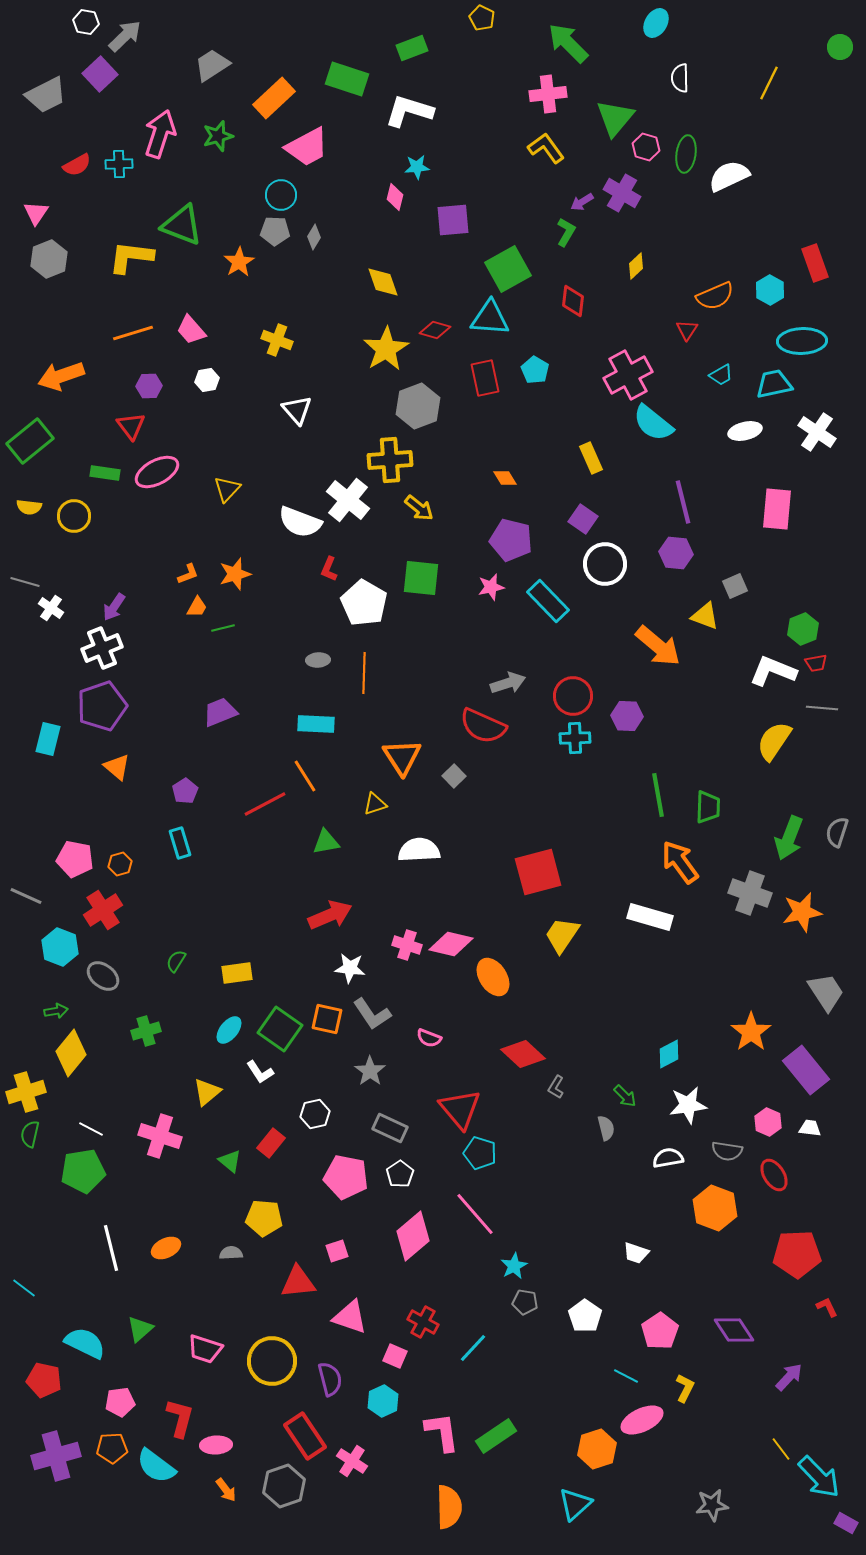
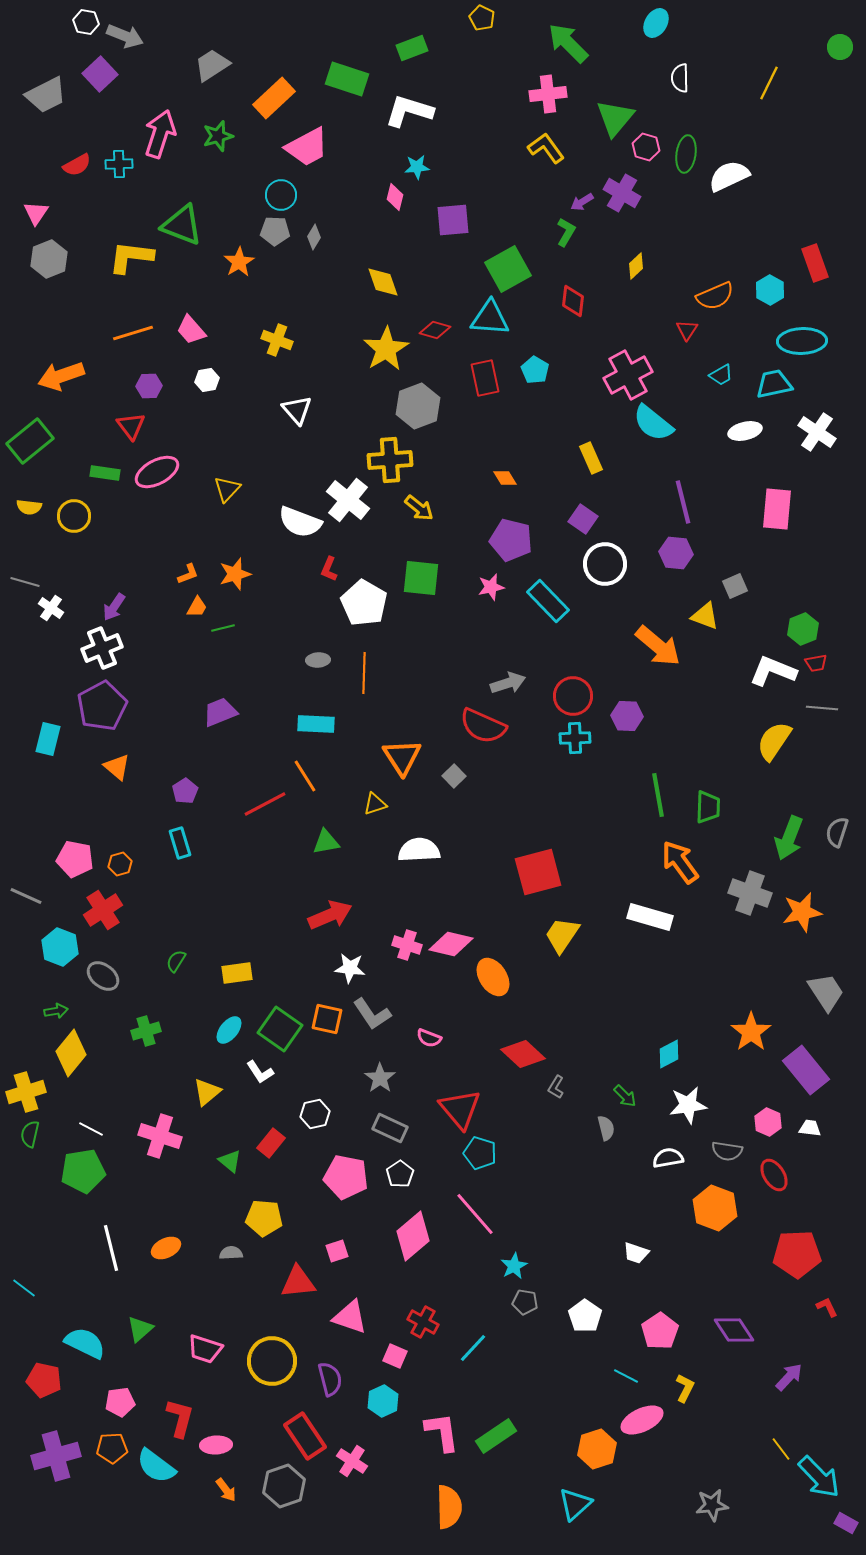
gray arrow at (125, 36): rotated 66 degrees clockwise
purple pentagon at (102, 706): rotated 9 degrees counterclockwise
gray star at (370, 1071): moved 10 px right, 7 px down
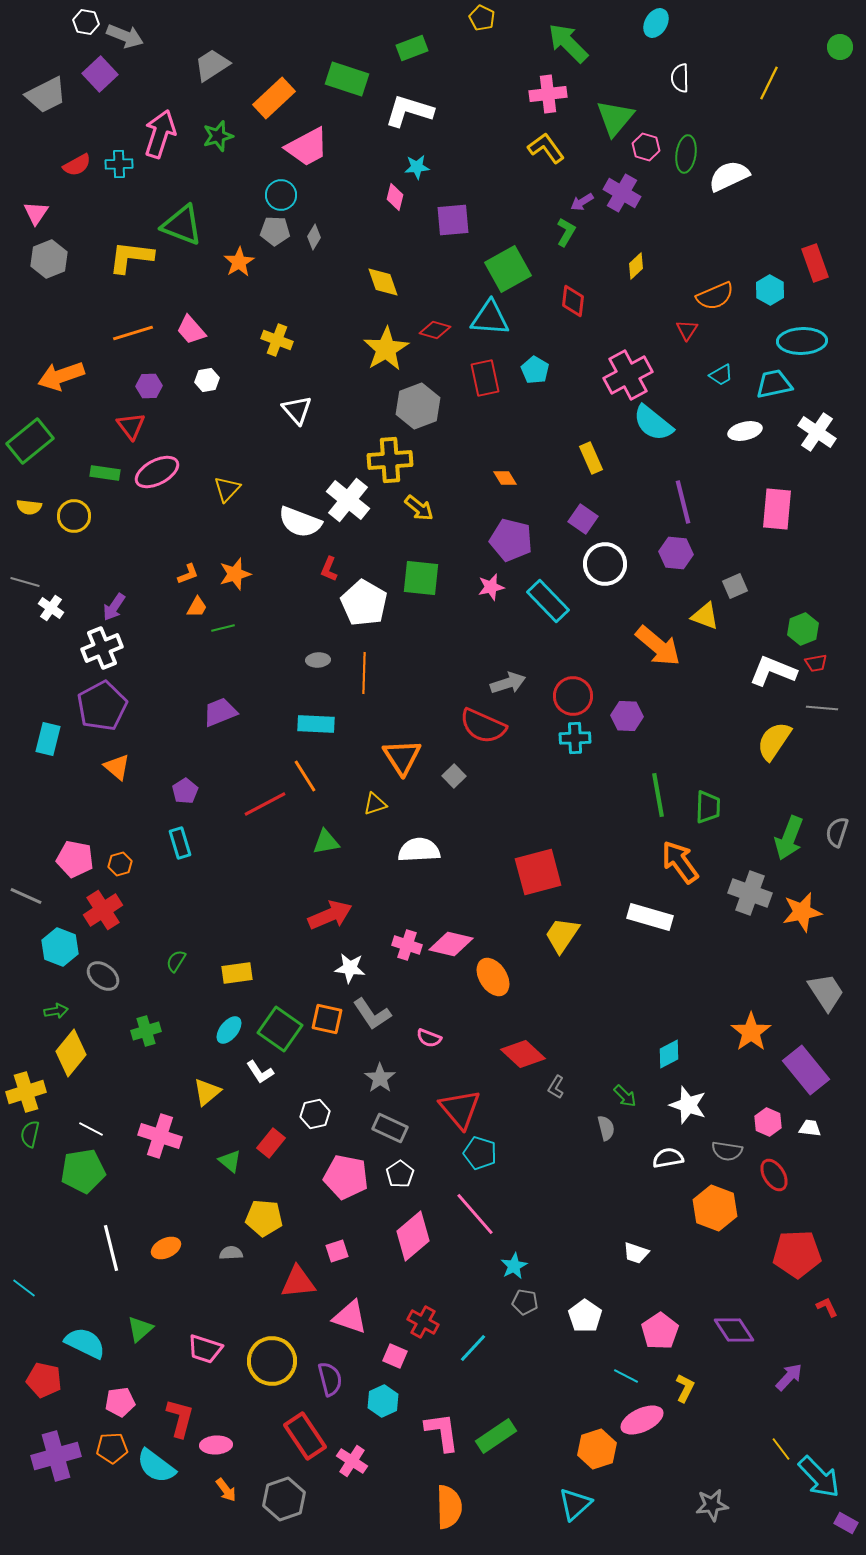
white star at (688, 1105): rotated 27 degrees clockwise
gray hexagon at (284, 1486): moved 13 px down
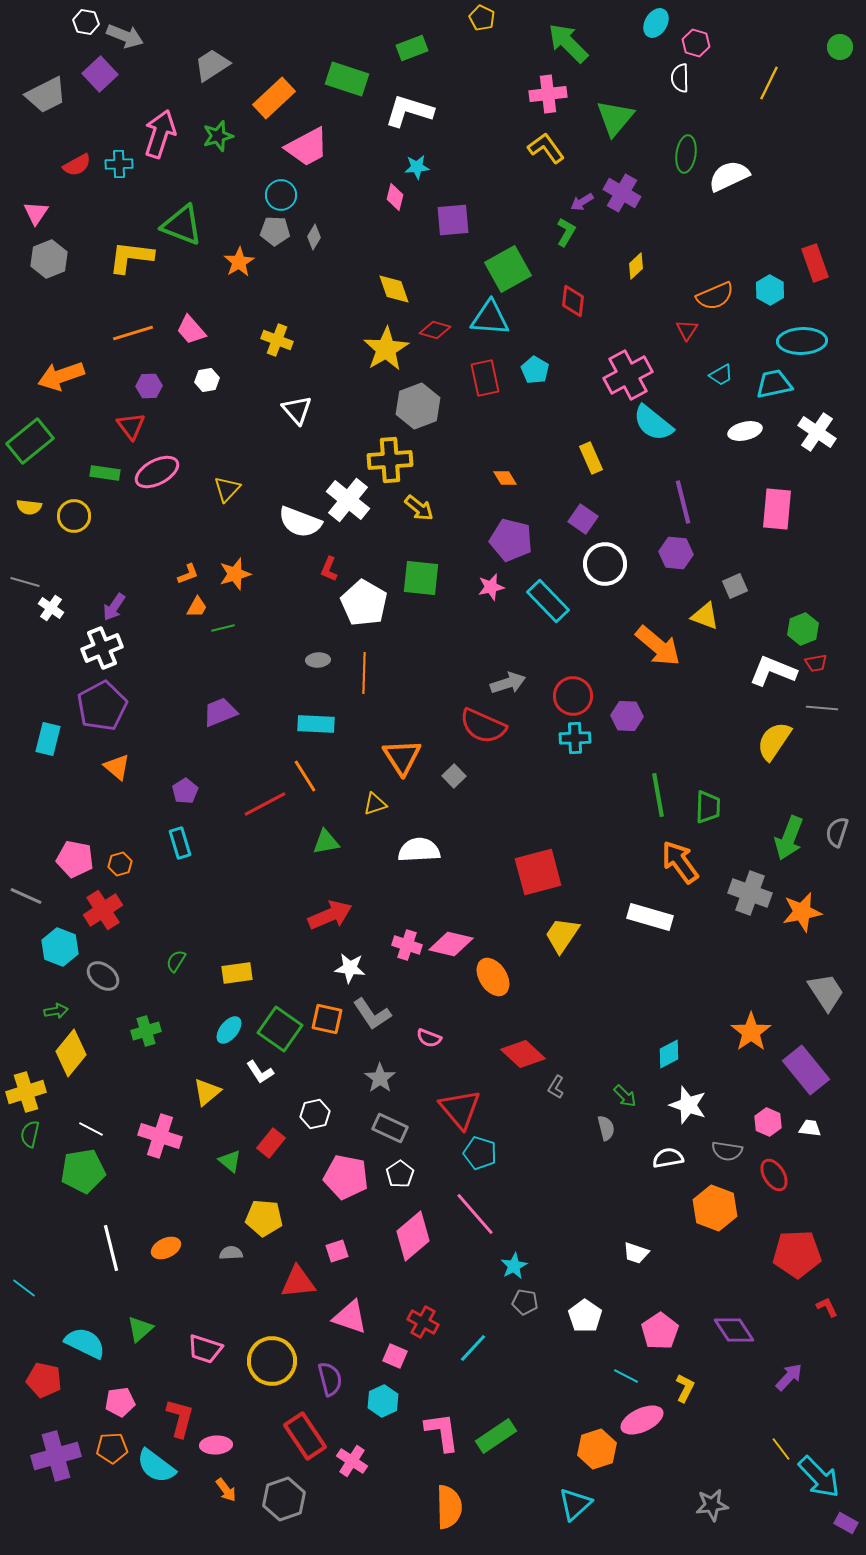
pink hexagon at (646, 147): moved 50 px right, 104 px up
yellow diamond at (383, 282): moved 11 px right, 7 px down
